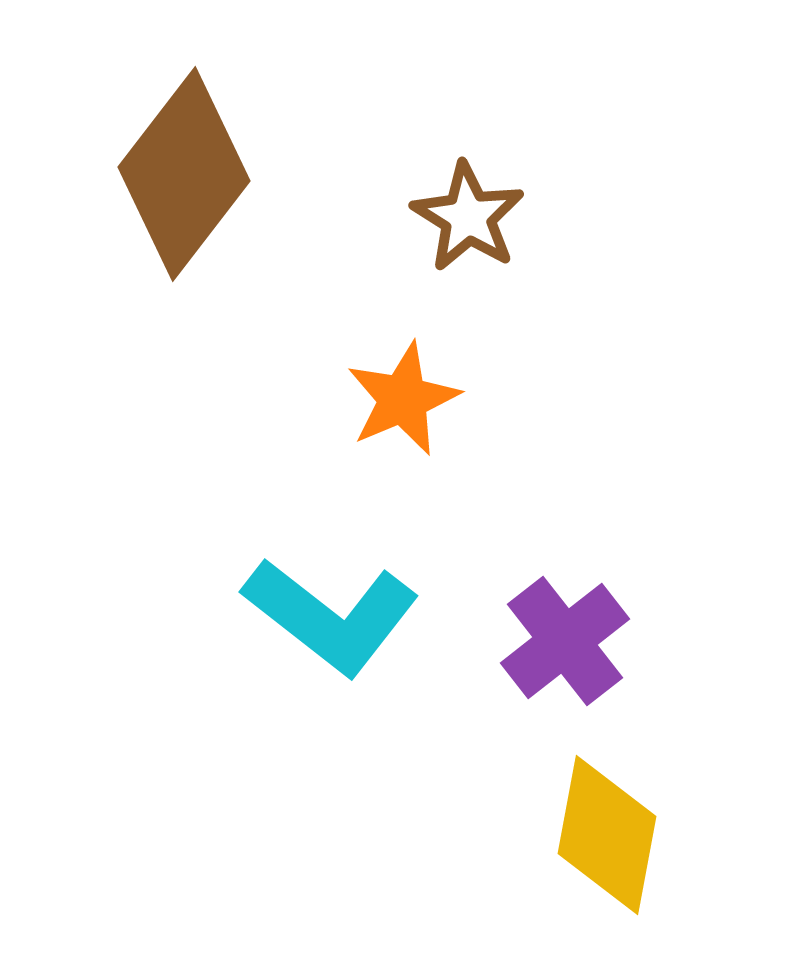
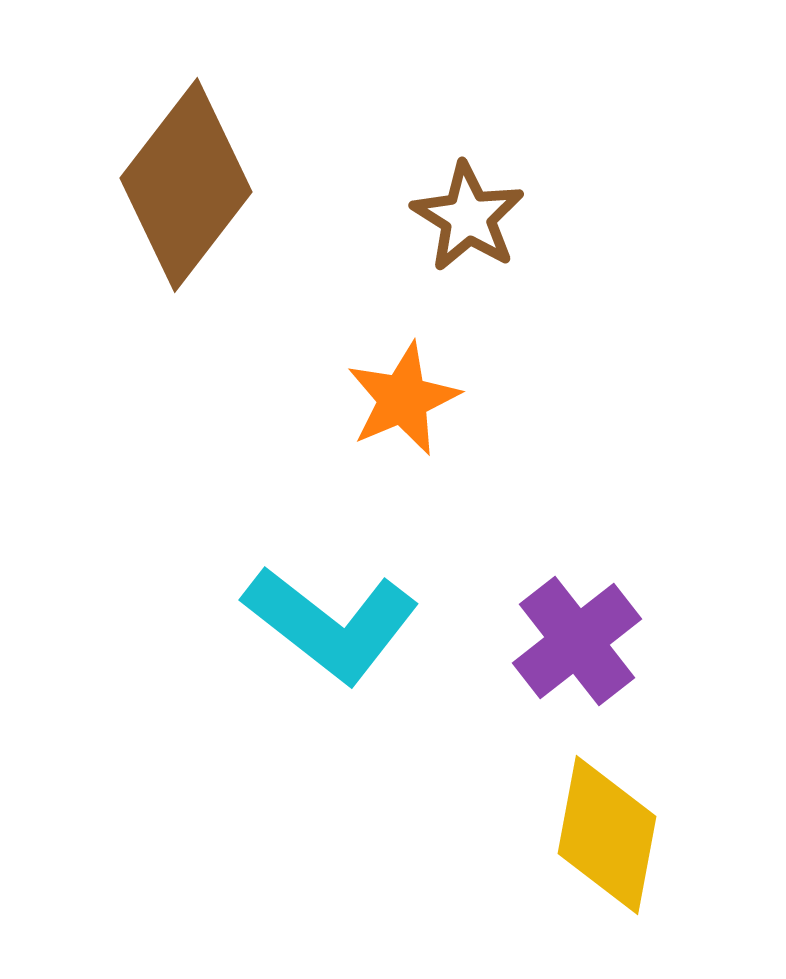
brown diamond: moved 2 px right, 11 px down
cyan L-shape: moved 8 px down
purple cross: moved 12 px right
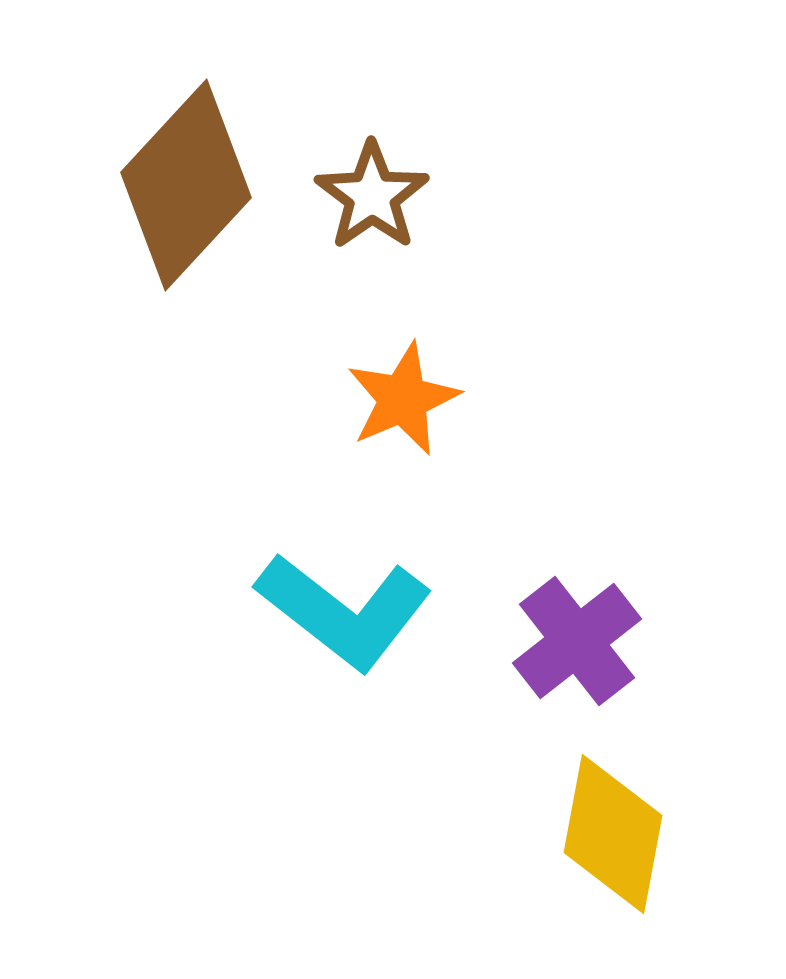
brown diamond: rotated 5 degrees clockwise
brown star: moved 96 px left, 21 px up; rotated 5 degrees clockwise
cyan L-shape: moved 13 px right, 13 px up
yellow diamond: moved 6 px right, 1 px up
